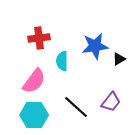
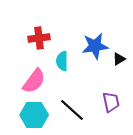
purple trapezoid: rotated 50 degrees counterclockwise
black line: moved 4 px left, 3 px down
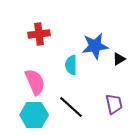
red cross: moved 4 px up
cyan semicircle: moved 9 px right, 4 px down
pink semicircle: moved 1 px right, 1 px down; rotated 60 degrees counterclockwise
purple trapezoid: moved 3 px right, 2 px down
black line: moved 1 px left, 3 px up
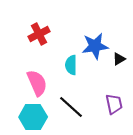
red cross: rotated 20 degrees counterclockwise
pink semicircle: moved 2 px right, 1 px down
cyan hexagon: moved 1 px left, 2 px down
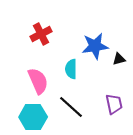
red cross: moved 2 px right
black triangle: rotated 16 degrees clockwise
cyan semicircle: moved 4 px down
pink semicircle: moved 1 px right, 2 px up
